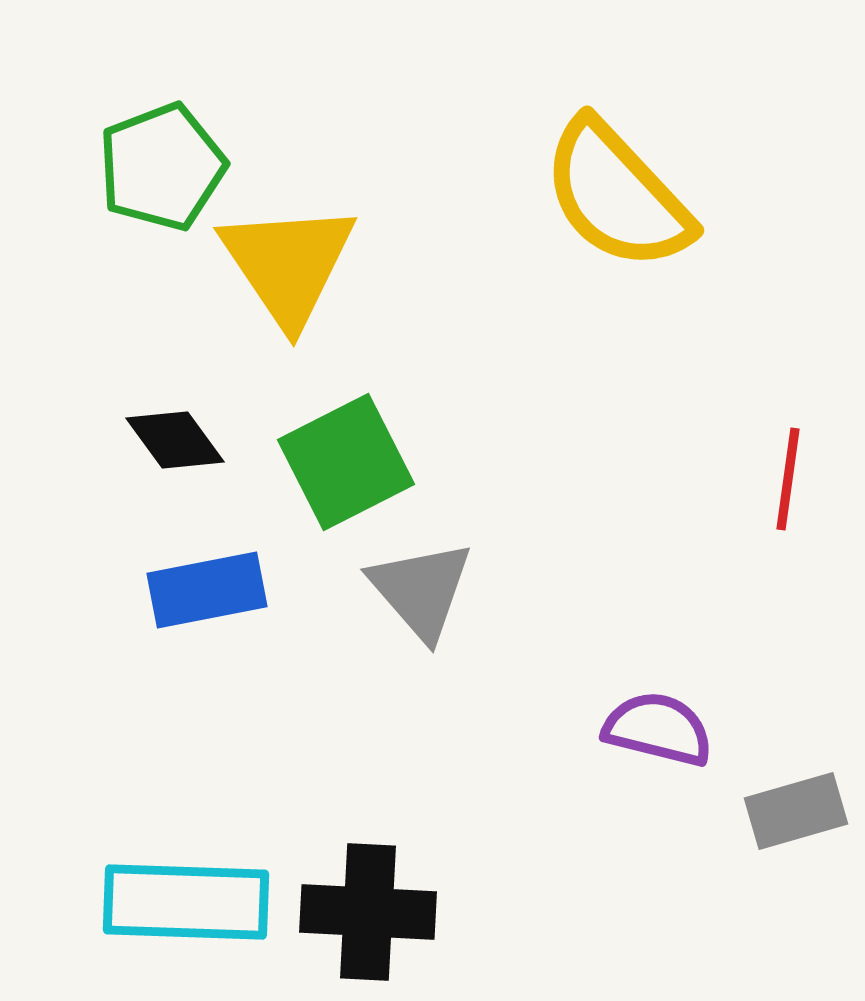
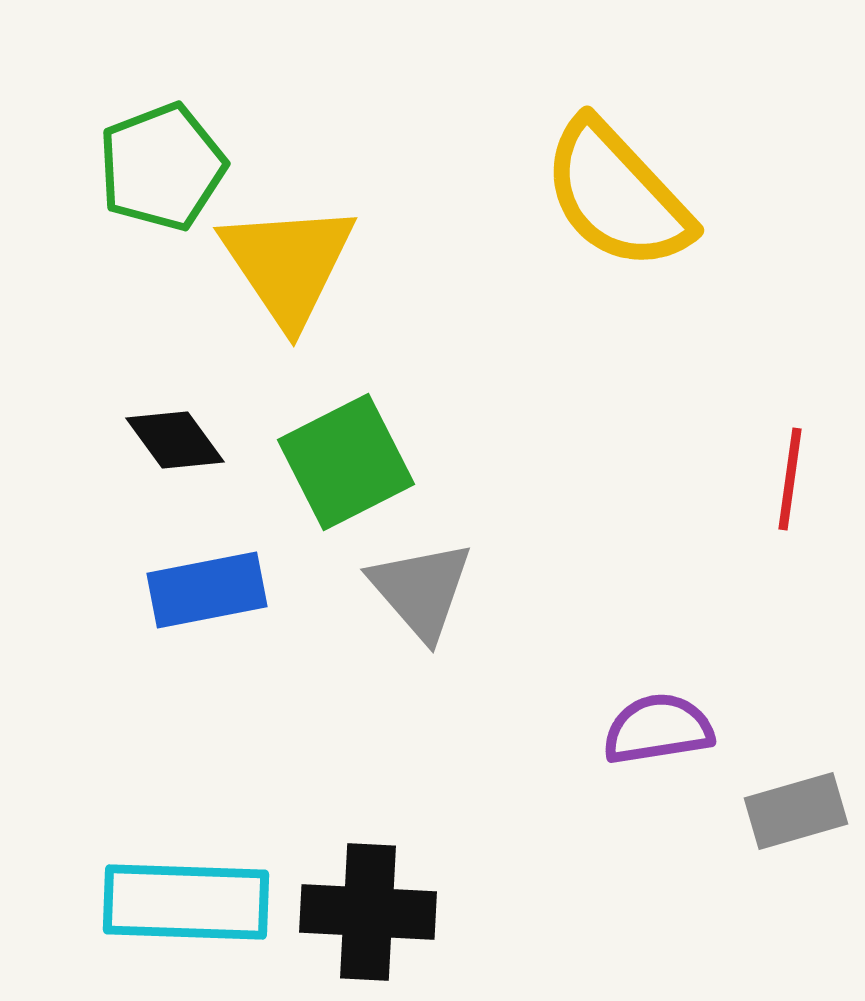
red line: moved 2 px right
purple semicircle: rotated 23 degrees counterclockwise
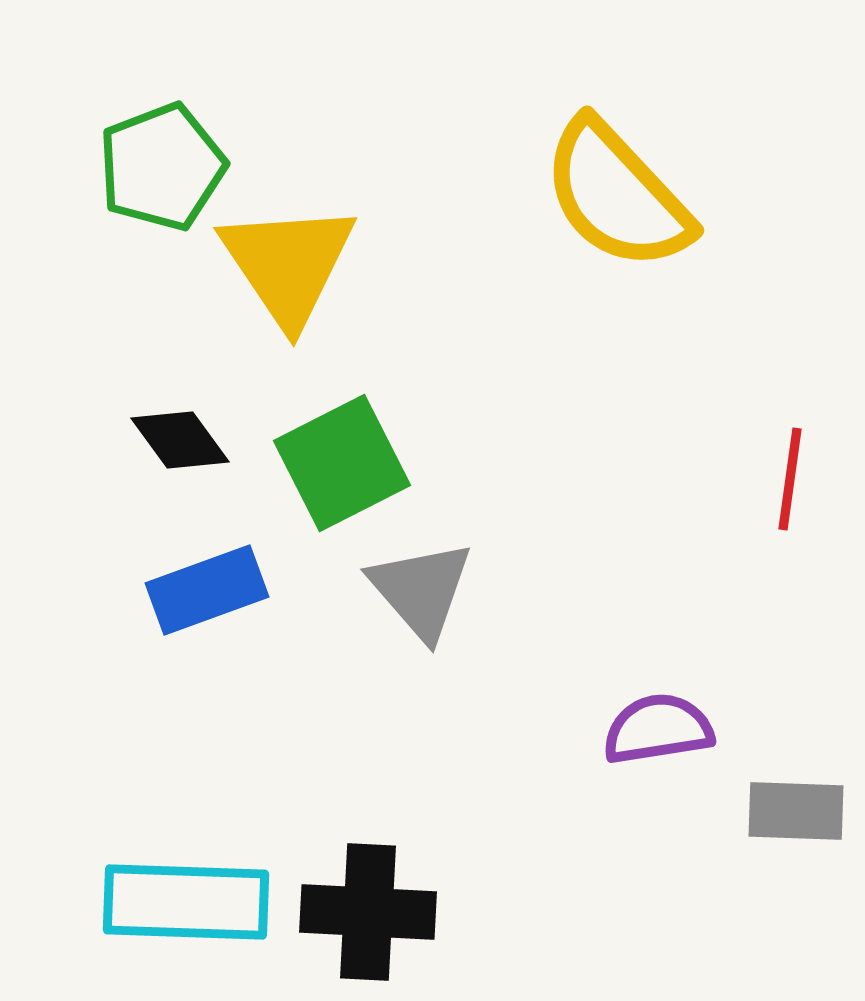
black diamond: moved 5 px right
green square: moved 4 px left, 1 px down
blue rectangle: rotated 9 degrees counterclockwise
gray rectangle: rotated 18 degrees clockwise
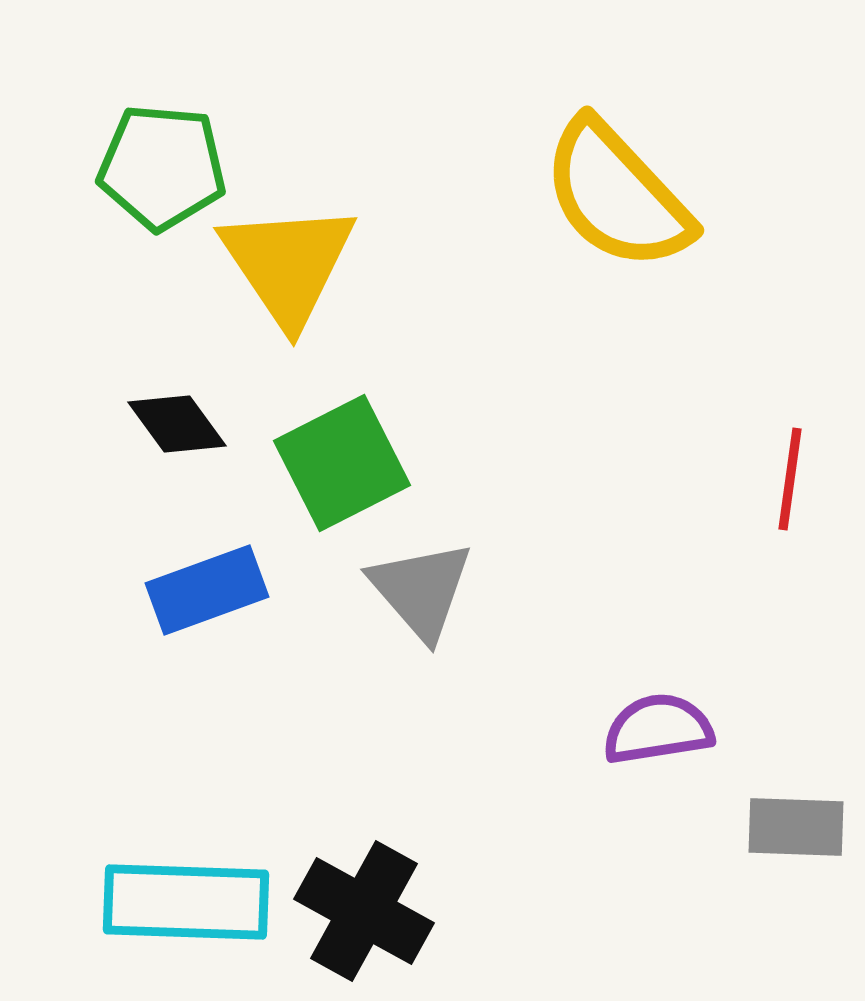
green pentagon: rotated 26 degrees clockwise
black diamond: moved 3 px left, 16 px up
gray rectangle: moved 16 px down
black cross: moved 4 px left, 1 px up; rotated 26 degrees clockwise
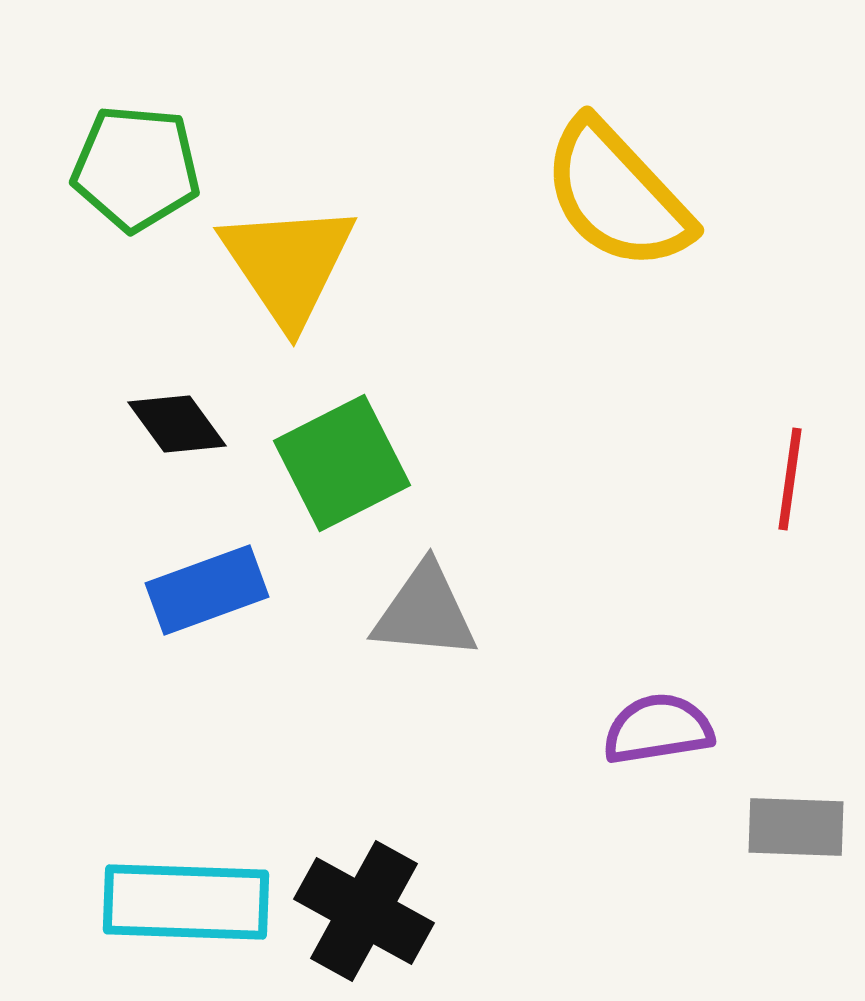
green pentagon: moved 26 px left, 1 px down
gray triangle: moved 4 px right, 22 px down; rotated 44 degrees counterclockwise
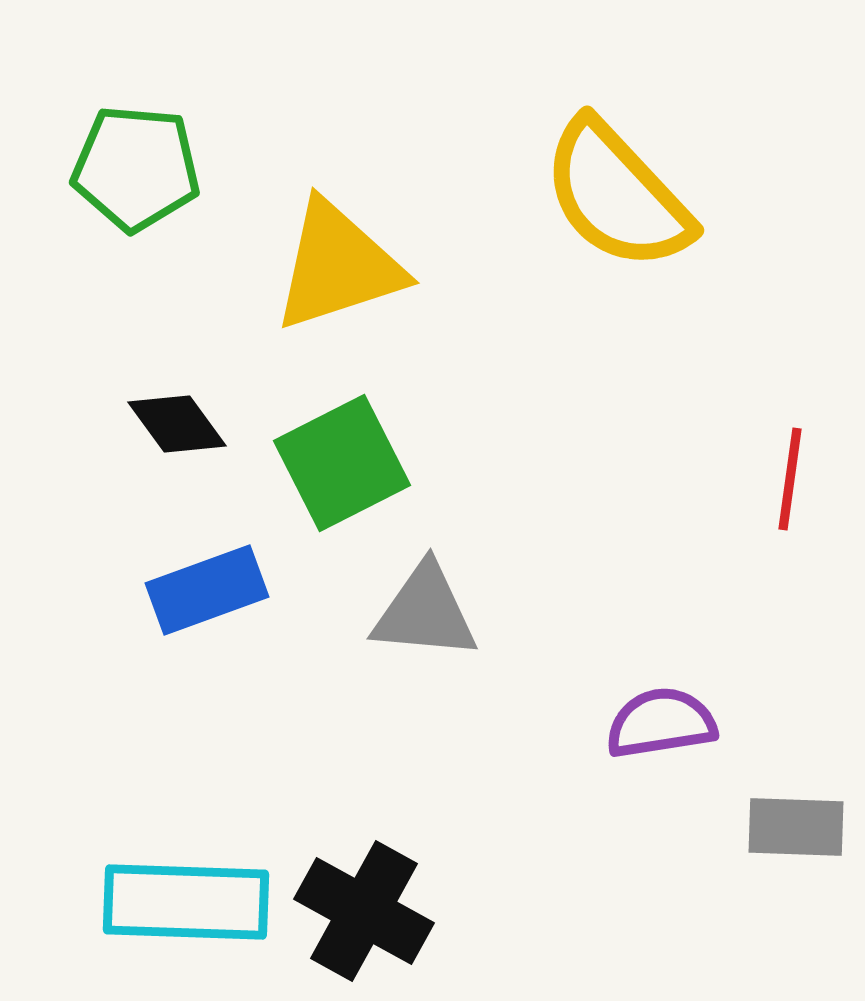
yellow triangle: moved 50 px right, 2 px down; rotated 46 degrees clockwise
purple semicircle: moved 3 px right, 6 px up
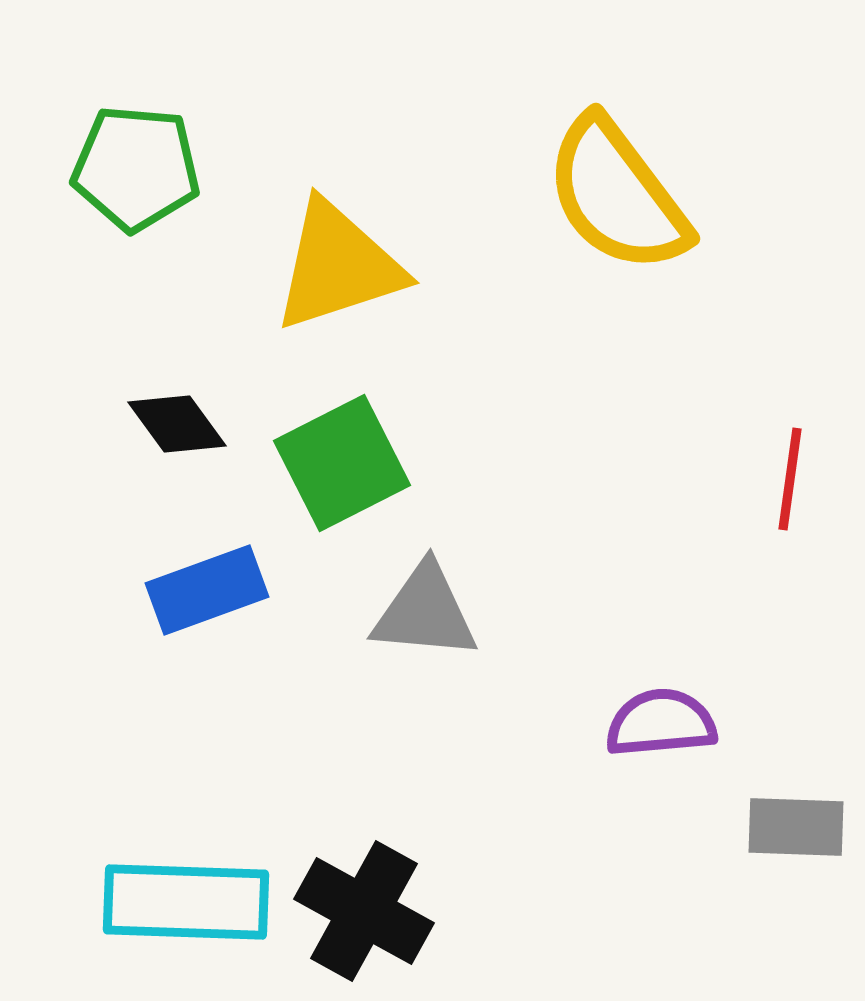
yellow semicircle: rotated 6 degrees clockwise
purple semicircle: rotated 4 degrees clockwise
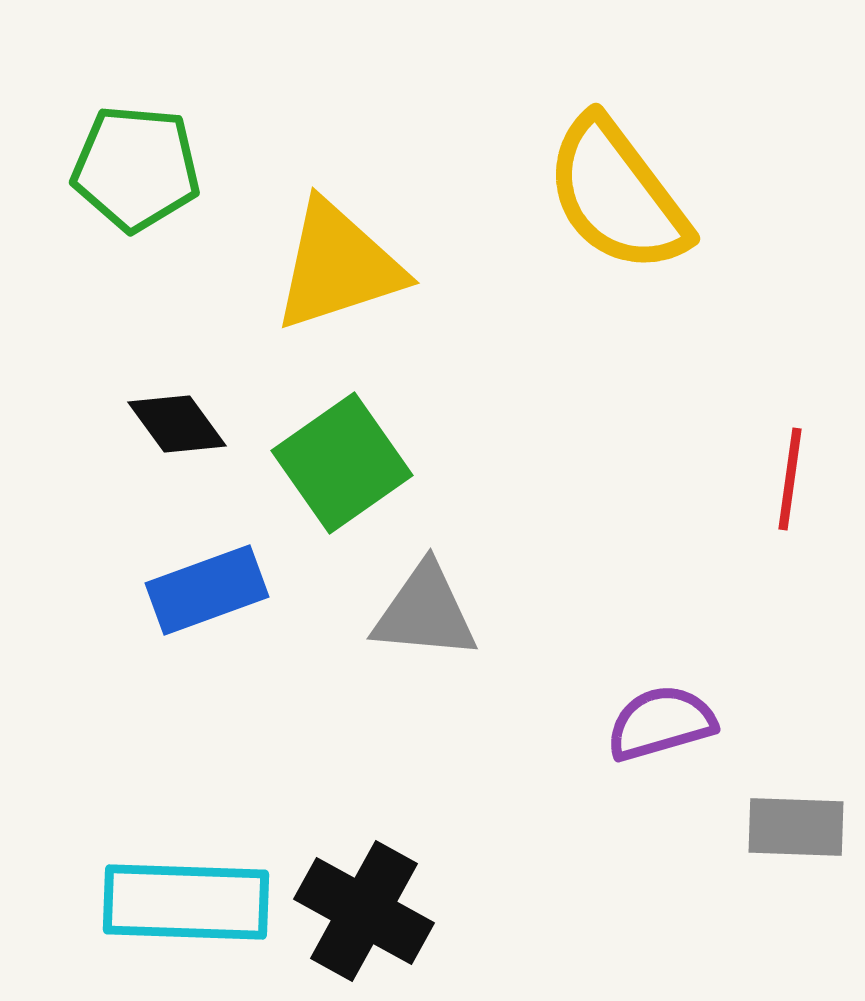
green square: rotated 8 degrees counterclockwise
purple semicircle: rotated 11 degrees counterclockwise
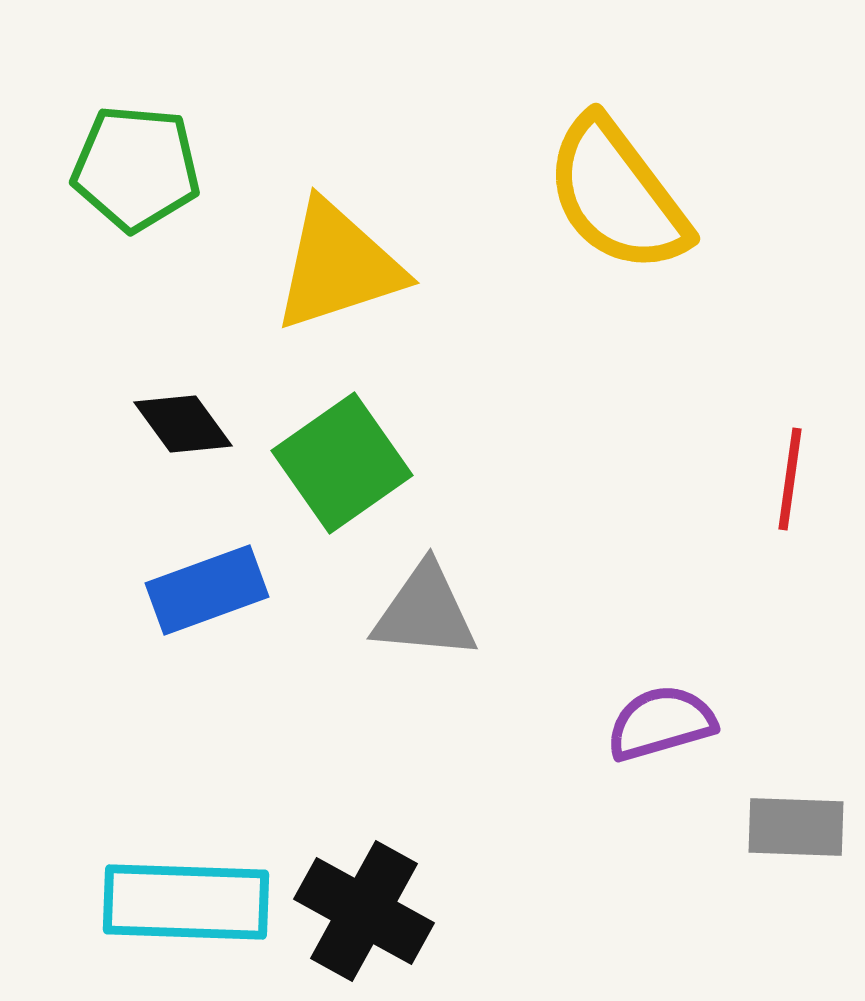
black diamond: moved 6 px right
